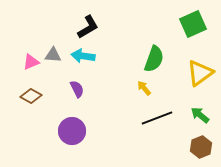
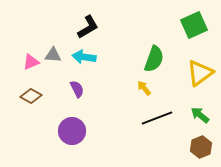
green square: moved 1 px right, 1 px down
cyan arrow: moved 1 px right, 1 px down
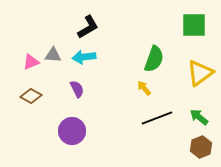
green square: rotated 24 degrees clockwise
cyan arrow: rotated 15 degrees counterclockwise
green arrow: moved 1 px left, 2 px down
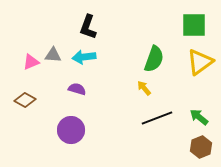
black L-shape: rotated 140 degrees clockwise
yellow triangle: moved 11 px up
purple semicircle: rotated 48 degrees counterclockwise
brown diamond: moved 6 px left, 4 px down
purple circle: moved 1 px left, 1 px up
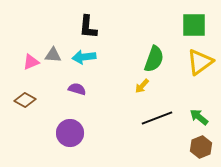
black L-shape: rotated 15 degrees counterclockwise
yellow arrow: moved 2 px left, 2 px up; rotated 98 degrees counterclockwise
purple circle: moved 1 px left, 3 px down
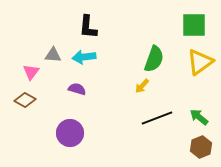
pink triangle: moved 10 px down; rotated 30 degrees counterclockwise
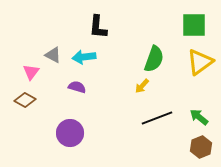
black L-shape: moved 10 px right
gray triangle: rotated 24 degrees clockwise
purple semicircle: moved 2 px up
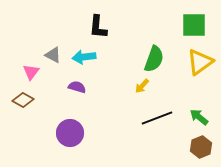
brown diamond: moved 2 px left
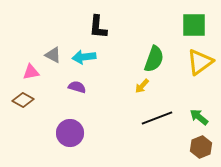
pink triangle: rotated 42 degrees clockwise
